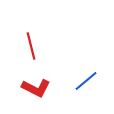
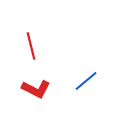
red L-shape: moved 1 px down
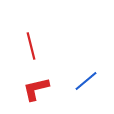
red L-shape: rotated 140 degrees clockwise
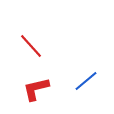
red line: rotated 28 degrees counterclockwise
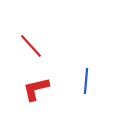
blue line: rotated 45 degrees counterclockwise
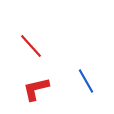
blue line: rotated 35 degrees counterclockwise
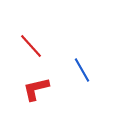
blue line: moved 4 px left, 11 px up
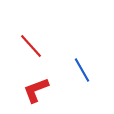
red L-shape: moved 1 px down; rotated 8 degrees counterclockwise
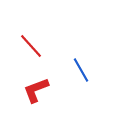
blue line: moved 1 px left
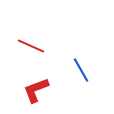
red line: rotated 24 degrees counterclockwise
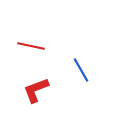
red line: rotated 12 degrees counterclockwise
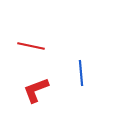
blue line: moved 3 px down; rotated 25 degrees clockwise
